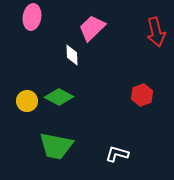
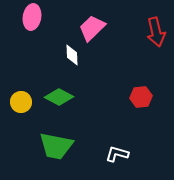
red hexagon: moved 1 px left, 2 px down; rotated 15 degrees clockwise
yellow circle: moved 6 px left, 1 px down
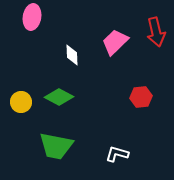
pink trapezoid: moved 23 px right, 14 px down
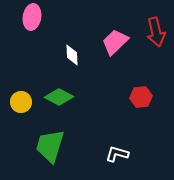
green trapezoid: moved 6 px left; rotated 96 degrees clockwise
